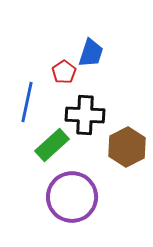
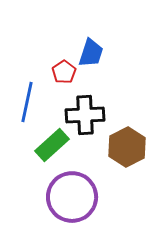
black cross: rotated 6 degrees counterclockwise
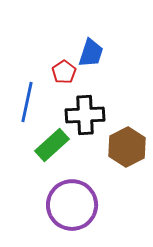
purple circle: moved 8 px down
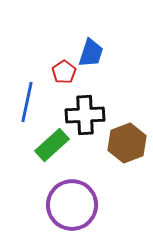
brown hexagon: moved 4 px up; rotated 6 degrees clockwise
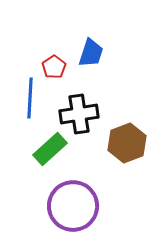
red pentagon: moved 10 px left, 5 px up
blue line: moved 3 px right, 4 px up; rotated 9 degrees counterclockwise
black cross: moved 6 px left, 1 px up; rotated 6 degrees counterclockwise
green rectangle: moved 2 px left, 4 px down
purple circle: moved 1 px right, 1 px down
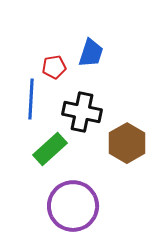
red pentagon: rotated 25 degrees clockwise
blue line: moved 1 px right, 1 px down
black cross: moved 3 px right, 2 px up; rotated 21 degrees clockwise
brown hexagon: rotated 9 degrees counterclockwise
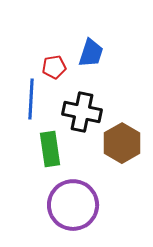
brown hexagon: moved 5 px left
green rectangle: rotated 56 degrees counterclockwise
purple circle: moved 1 px up
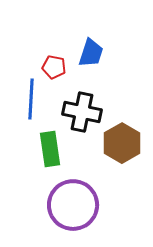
red pentagon: rotated 20 degrees clockwise
